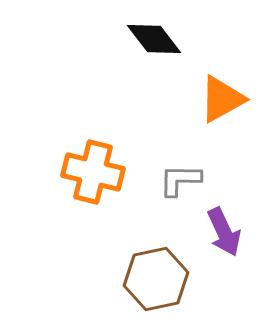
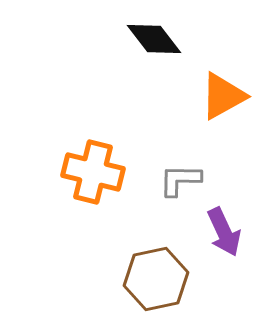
orange triangle: moved 1 px right, 3 px up
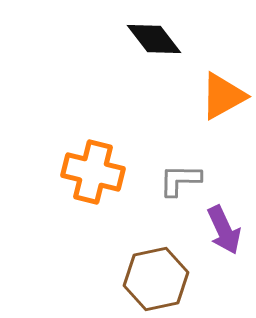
purple arrow: moved 2 px up
